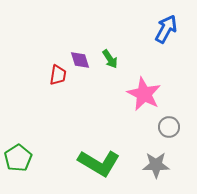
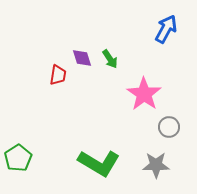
purple diamond: moved 2 px right, 2 px up
pink star: rotated 8 degrees clockwise
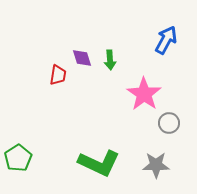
blue arrow: moved 11 px down
green arrow: moved 1 px down; rotated 30 degrees clockwise
gray circle: moved 4 px up
green L-shape: rotated 6 degrees counterclockwise
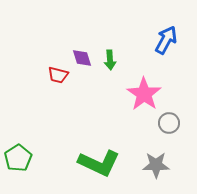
red trapezoid: rotated 95 degrees clockwise
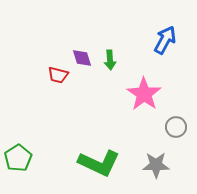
blue arrow: moved 1 px left
gray circle: moved 7 px right, 4 px down
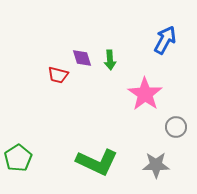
pink star: moved 1 px right
green L-shape: moved 2 px left, 1 px up
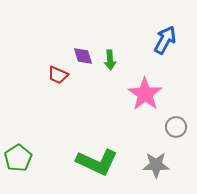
purple diamond: moved 1 px right, 2 px up
red trapezoid: rotated 10 degrees clockwise
